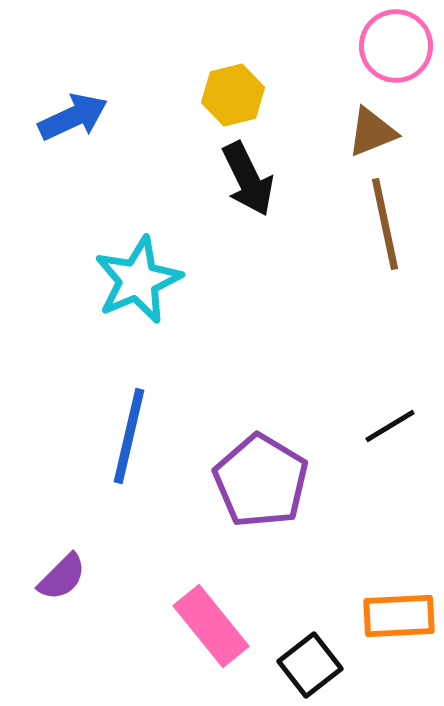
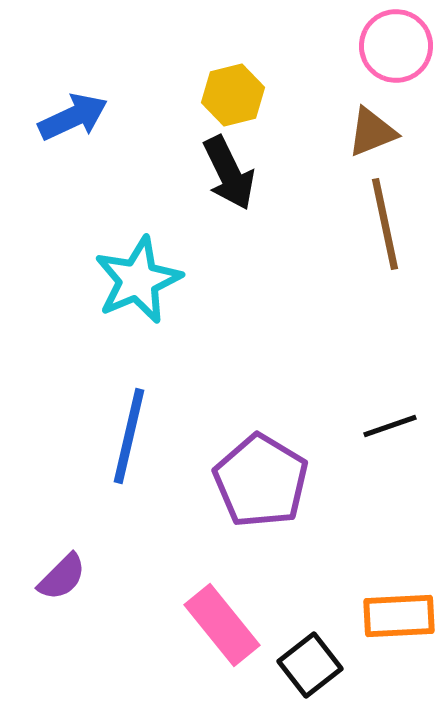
black arrow: moved 19 px left, 6 px up
black line: rotated 12 degrees clockwise
pink rectangle: moved 11 px right, 1 px up
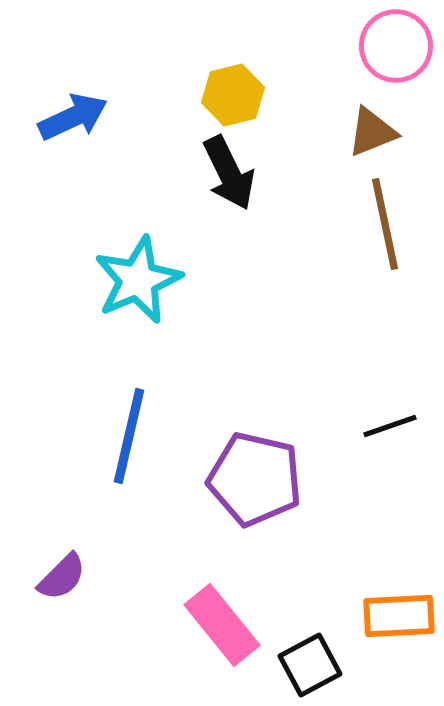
purple pentagon: moved 6 px left, 2 px up; rotated 18 degrees counterclockwise
black square: rotated 10 degrees clockwise
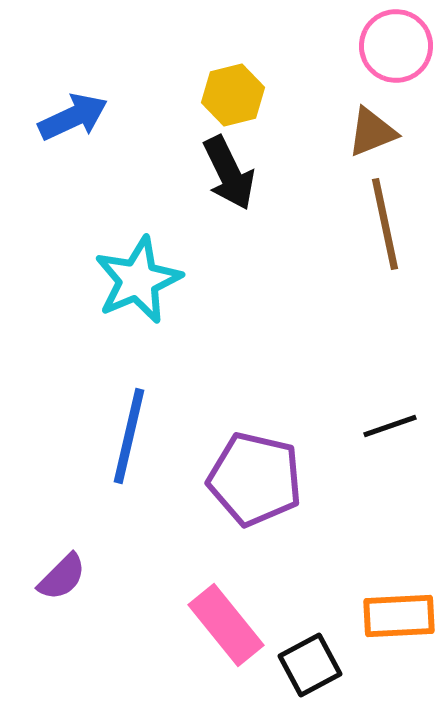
pink rectangle: moved 4 px right
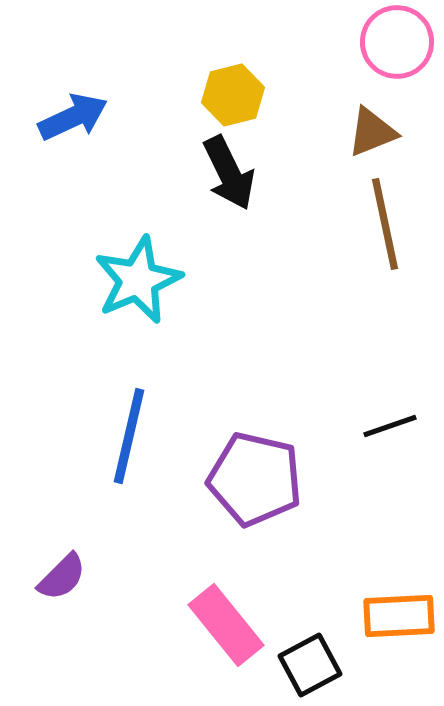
pink circle: moved 1 px right, 4 px up
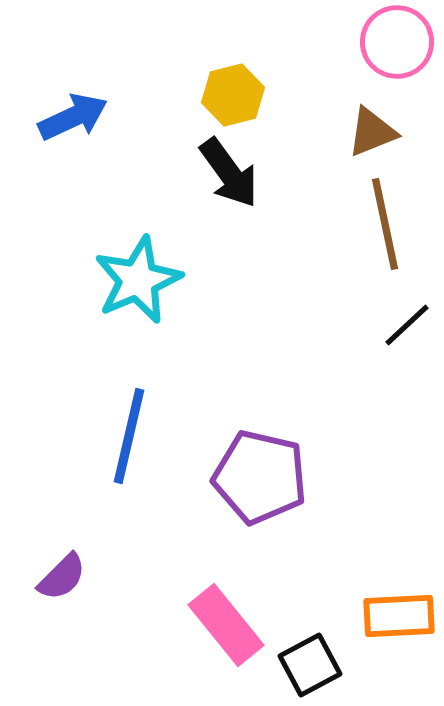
black arrow: rotated 10 degrees counterclockwise
black line: moved 17 px right, 101 px up; rotated 24 degrees counterclockwise
purple pentagon: moved 5 px right, 2 px up
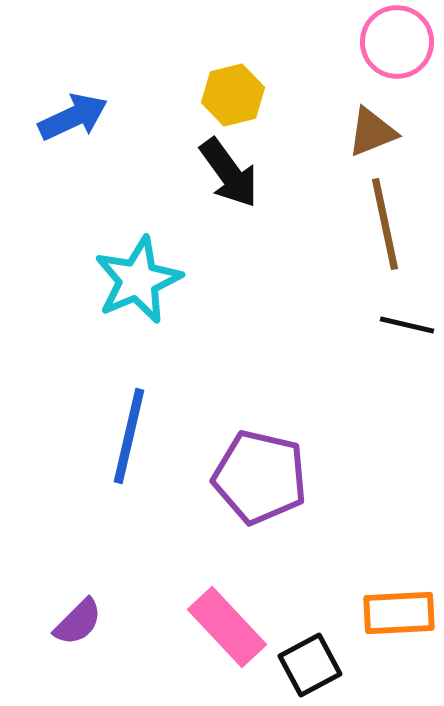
black line: rotated 56 degrees clockwise
purple semicircle: moved 16 px right, 45 px down
orange rectangle: moved 3 px up
pink rectangle: moved 1 px right, 2 px down; rotated 4 degrees counterclockwise
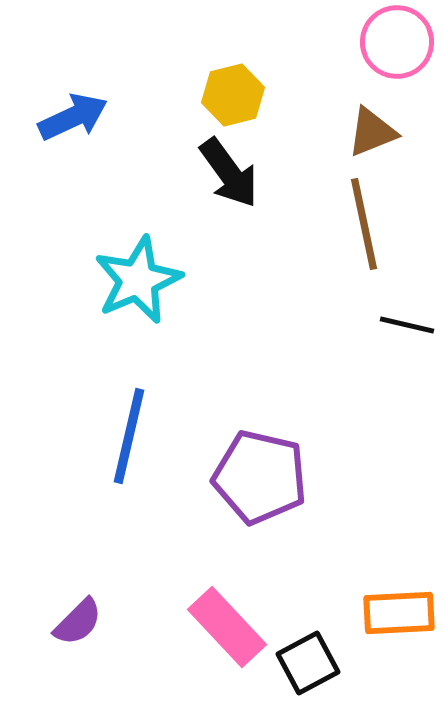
brown line: moved 21 px left
black square: moved 2 px left, 2 px up
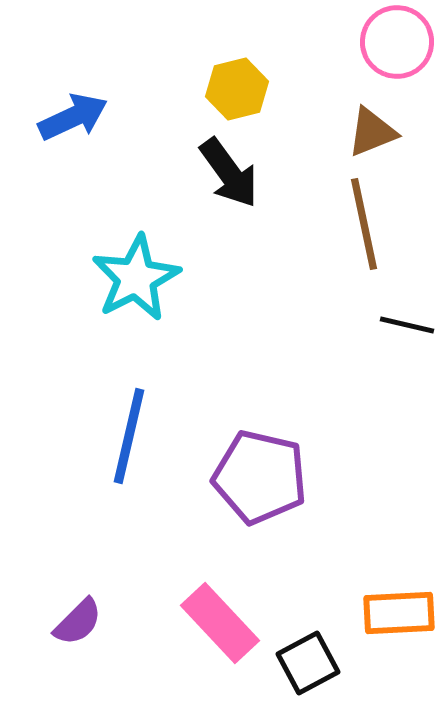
yellow hexagon: moved 4 px right, 6 px up
cyan star: moved 2 px left, 2 px up; rotated 4 degrees counterclockwise
pink rectangle: moved 7 px left, 4 px up
